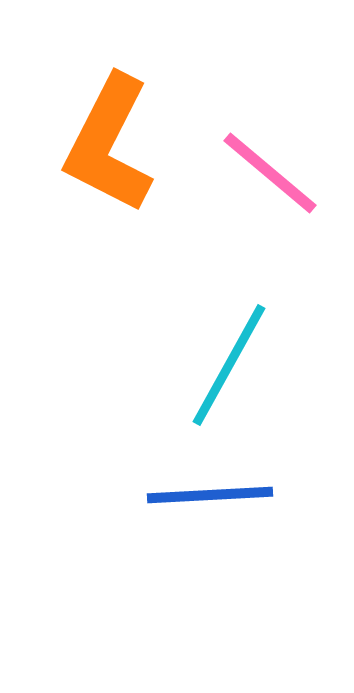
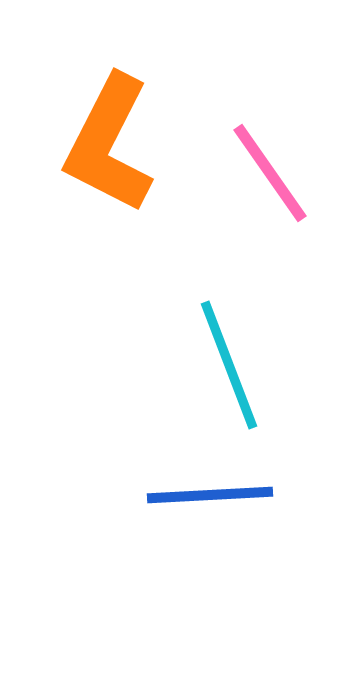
pink line: rotated 15 degrees clockwise
cyan line: rotated 50 degrees counterclockwise
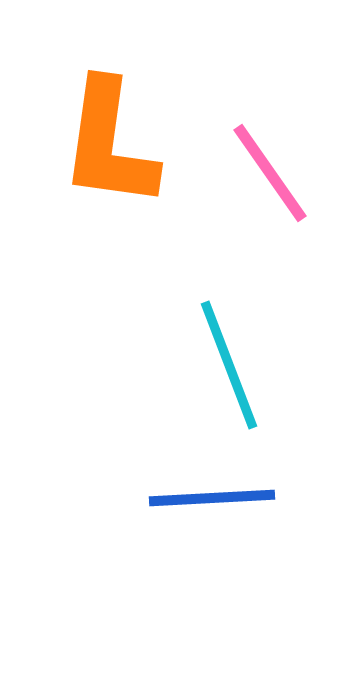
orange L-shape: rotated 19 degrees counterclockwise
blue line: moved 2 px right, 3 px down
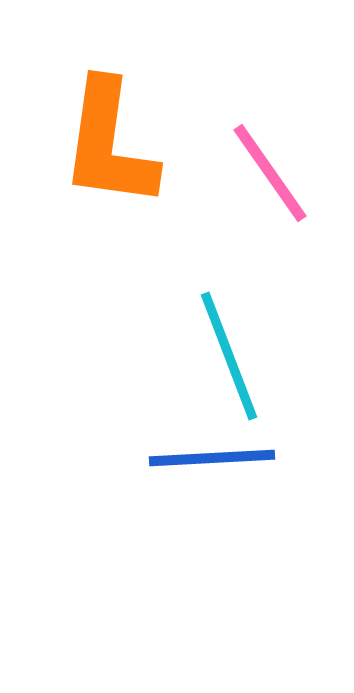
cyan line: moved 9 px up
blue line: moved 40 px up
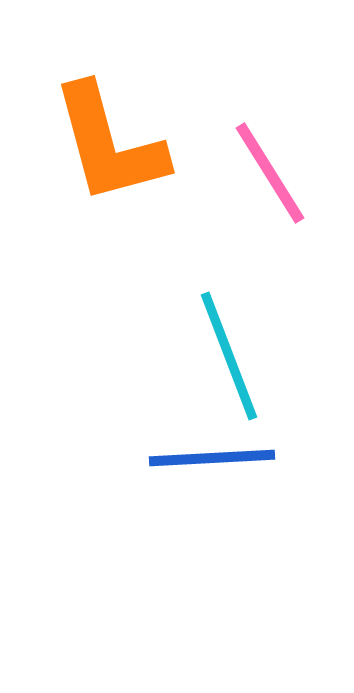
orange L-shape: rotated 23 degrees counterclockwise
pink line: rotated 3 degrees clockwise
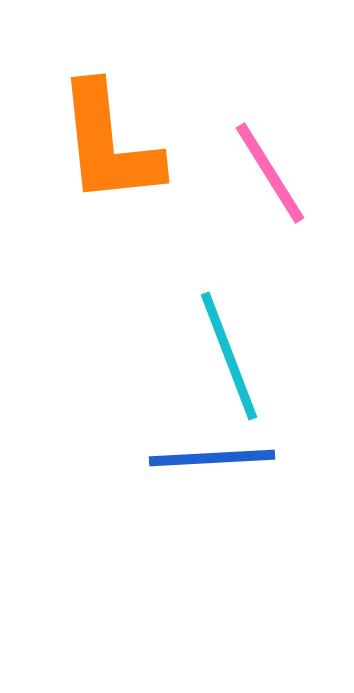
orange L-shape: rotated 9 degrees clockwise
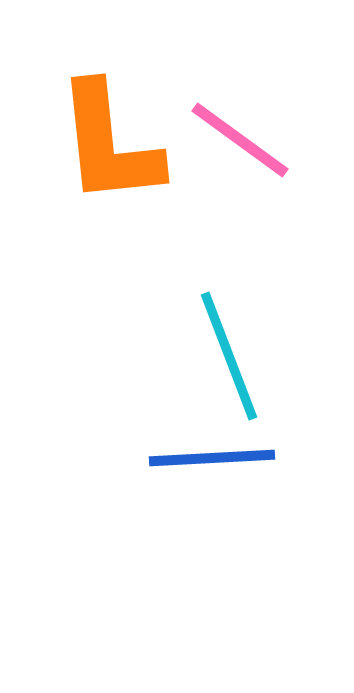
pink line: moved 30 px left, 33 px up; rotated 22 degrees counterclockwise
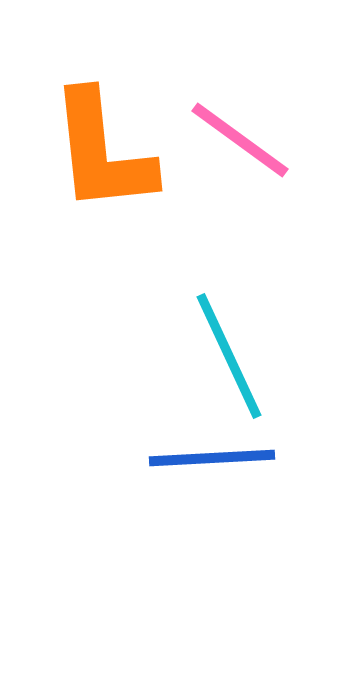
orange L-shape: moved 7 px left, 8 px down
cyan line: rotated 4 degrees counterclockwise
